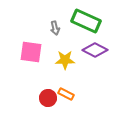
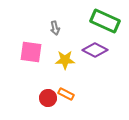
green rectangle: moved 19 px right
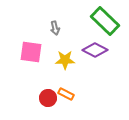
green rectangle: rotated 20 degrees clockwise
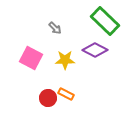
gray arrow: rotated 32 degrees counterclockwise
pink square: moved 6 px down; rotated 20 degrees clockwise
